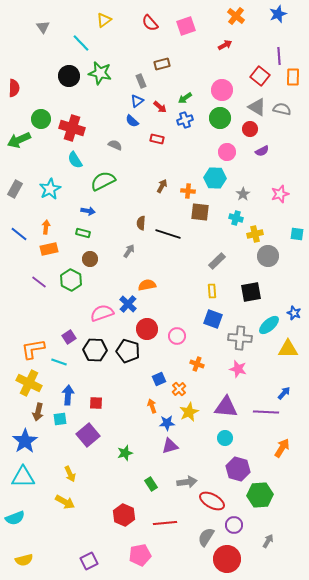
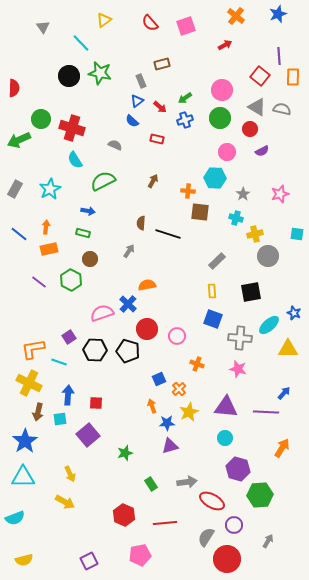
brown arrow at (162, 186): moved 9 px left, 5 px up
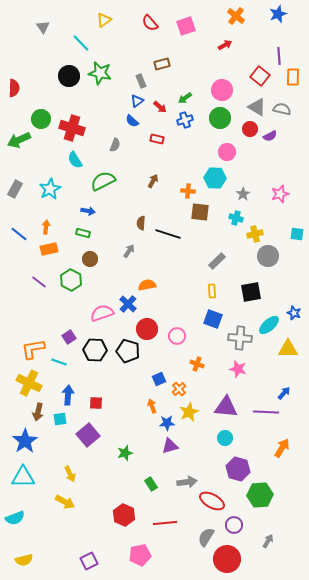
gray semicircle at (115, 145): rotated 88 degrees clockwise
purple semicircle at (262, 151): moved 8 px right, 15 px up
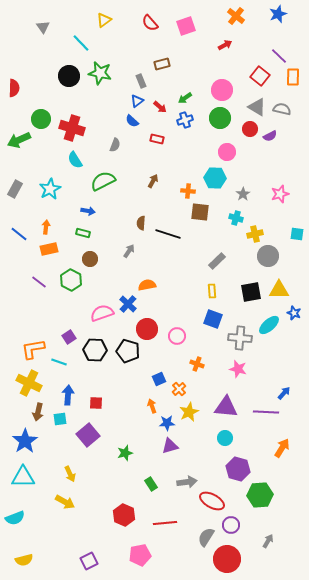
purple line at (279, 56): rotated 42 degrees counterclockwise
yellow triangle at (288, 349): moved 9 px left, 59 px up
purple circle at (234, 525): moved 3 px left
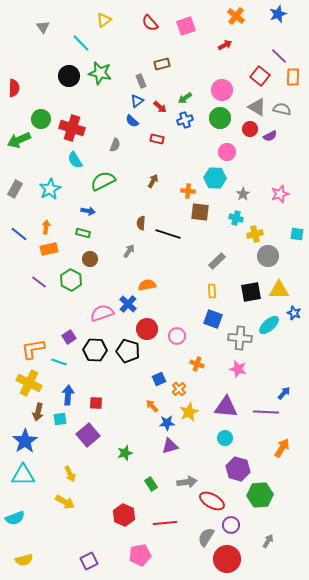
orange arrow at (152, 406): rotated 24 degrees counterclockwise
cyan triangle at (23, 477): moved 2 px up
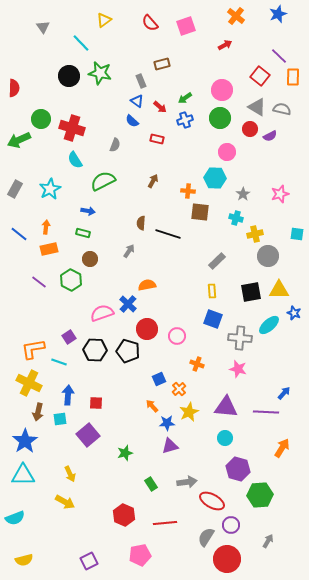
blue triangle at (137, 101): rotated 48 degrees counterclockwise
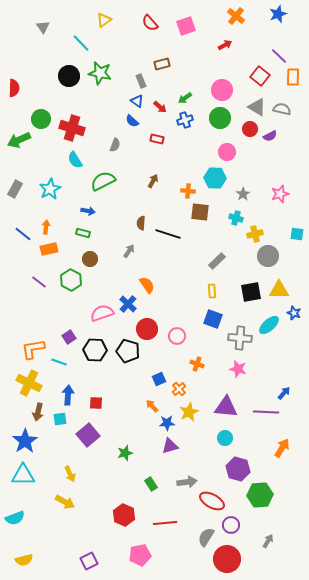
blue line at (19, 234): moved 4 px right
orange semicircle at (147, 285): rotated 66 degrees clockwise
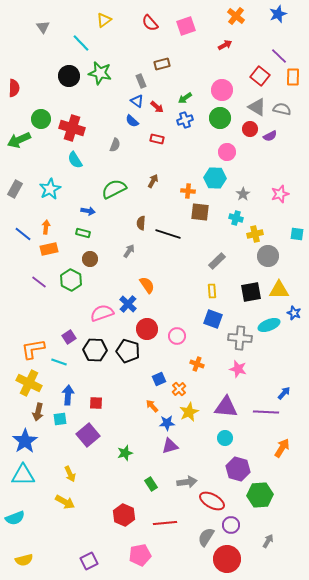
red arrow at (160, 107): moved 3 px left
green semicircle at (103, 181): moved 11 px right, 8 px down
cyan ellipse at (269, 325): rotated 20 degrees clockwise
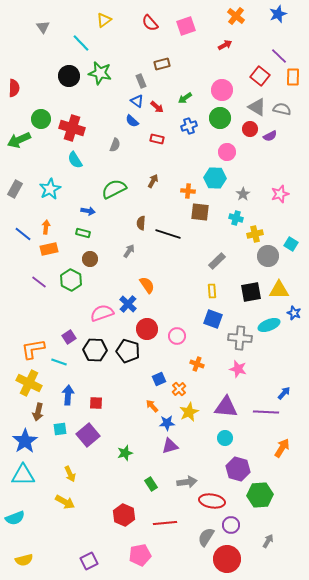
blue cross at (185, 120): moved 4 px right, 6 px down
cyan square at (297, 234): moved 6 px left, 10 px down; rotated 24 degrees clockwise
cyan square at (60, 419): moved 10 px down
red ellipse at (212, 501): rotated 20 degrees counterclockwise
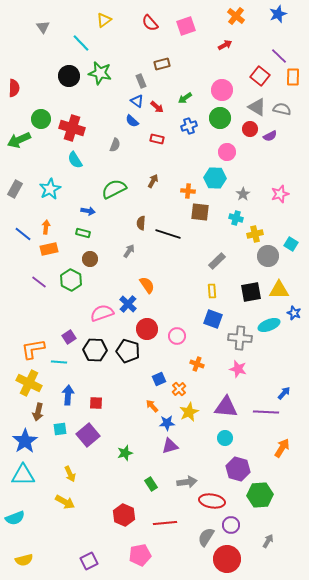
cyan line at (59, 362): rotated 14 degrees counterclockwise
